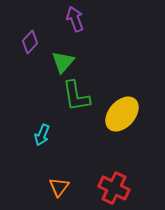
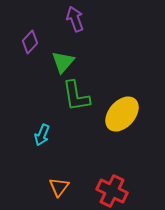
red cross: moved 2 px left, 3 px down
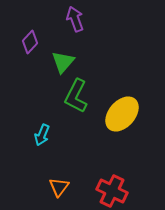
green L-shape: rotated 36 degrees clockwise
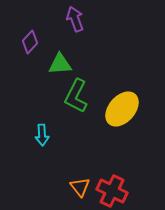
green triangle: moved 3 px left, 2 px down; rotated 45 degrees clockwise
yellow ellipse: moved 5 px up
cyan arrow: rotated 25 degrees counterclockwise
orange triangle: moved 21 px right; rotated 15 degrees counterclockwise
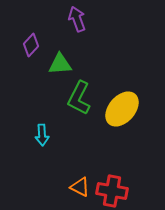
purple arrow: moved 2 px right
purple diamond: moved 1 px right, 3 px down
green L-shape: moved 3 px right, 2 px down
orange triangle: rotated 25 degrees counterclockwise
red cross: rotated 16 degrees counterclockwise
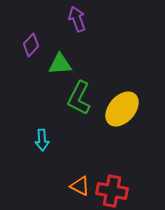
cyan arrow: moved 5 px down
orange triangle: moved 1 px up
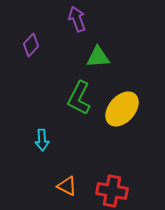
green triangle: moved 38 px right, 7 px up
orange triangle: moved 13 px left
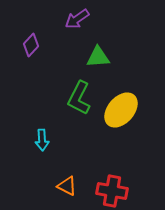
purple arrow: rotated 105 degrees counterclockwise
yellow ellipse: moved 1 px left, 1 px down
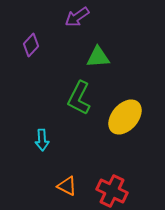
purple arrow: moved 2 px up
yellow ellipse: moved 4 px right, 7 px down
red cross: rotated 16 degrees clockwise
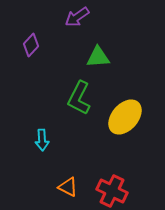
orange triangle: moved 1 px right, 1 px down
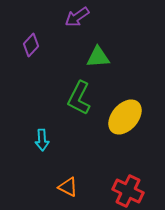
red cross: moved 16 px right
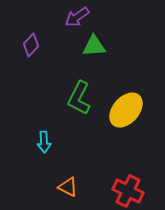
green triangle: moved 4 px left, 11 px up
yellow ellipse: moved 1 px right, 7 px up
cyan arrow: moved 2 px right, 2 px down
